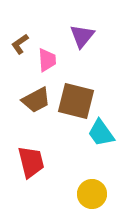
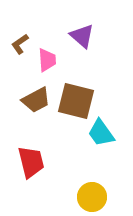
purple triangle: rotated 28 degrees counterclockwise
yellow circle: moved 3 px down
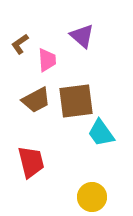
brown square: rotated 21 degrees counterclockwise
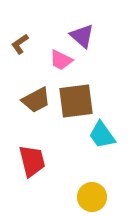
pink trapezoid: moved 14 px right; rotated 120 degrees clockwise
cyan trapezoid: moved 1 px right, 2 px down
red trapezoid: moved 1 px right, 1 px up
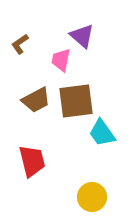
pink trapezoid: rotated 75 degrees clockwise
cyan trapezoid: moved 2 px up
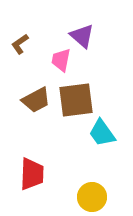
brown square: moved 1 px up
red trapezoid: moved 13 px down; rotated 16 degrees clockwise
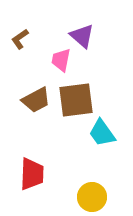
brown L-shape: moved 5 px up
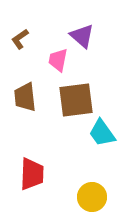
pink trapezoid: moved 3 px left
brown trapezoid: moved 11 px left, 3 px up; rotated 112 degrees clockwise
